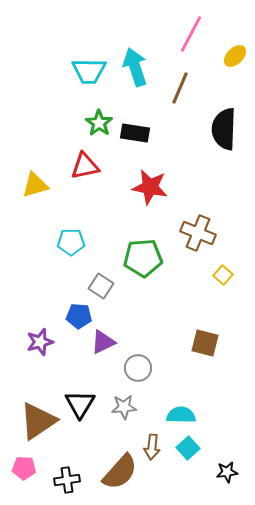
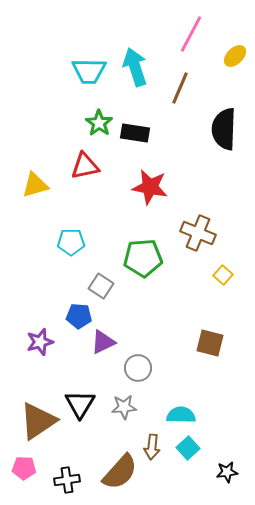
brown square: moved 5 px right
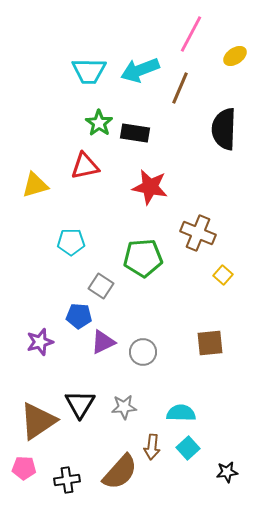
yellow ellipse: rotated 10 degrees clockwise
cyan arrow: moved 5 px right, 3 px down; rotated 93 degrees counterclockwise
brown square: rotated 20 degrees counterclockwise
gray circle: moved 5 px right, 16 px up
cyan semicircle: moved 2 px up
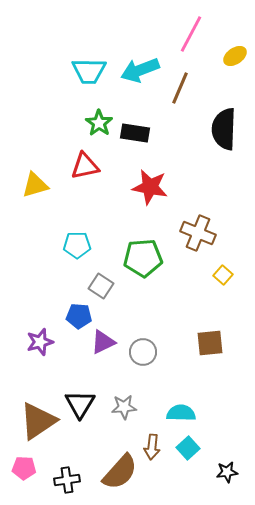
cyan pentagon: moved 6 px right, 3 px down
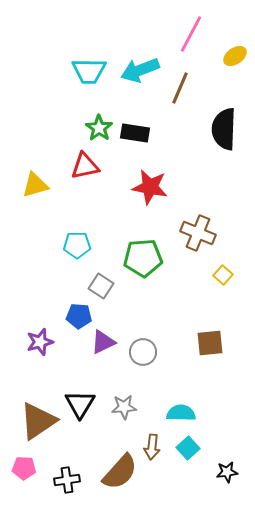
green star: moved 5 px down
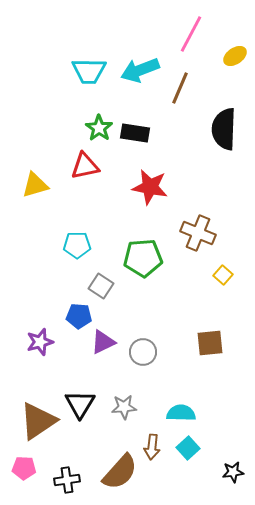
black star: moved 6 px right
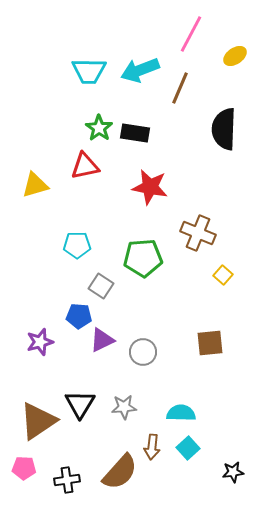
purple triangle: moved 1 px left, 2 px up
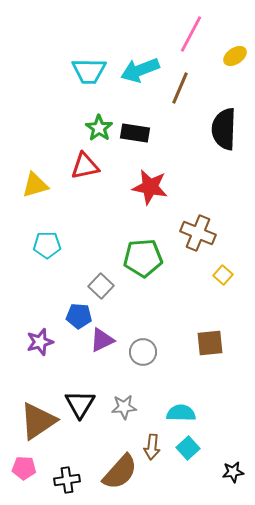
cyan pentagon: moved 30 px left
gray square: rotated 10 degrees clockwise
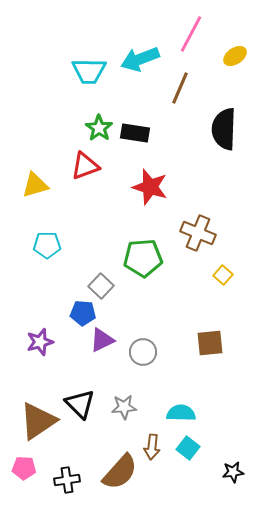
cyan arrow: moved 11 px up
red triangle: rotated 8 degrees counterclockwise
red star: rotated 6 degrees clockwise
blue pentagon: moved 4 px right, 3 px up
black triangle: rotated 16 degrees counterclockwise
cyan square: rotated 10 degrees counterclockwise
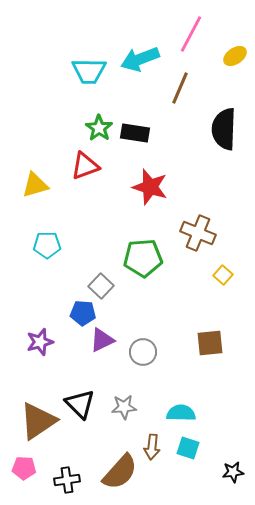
cyan square: rotated 20 degrees counterclockwise
